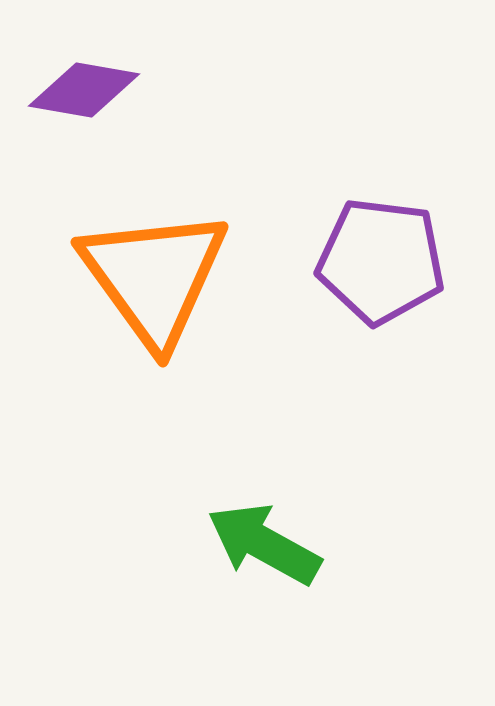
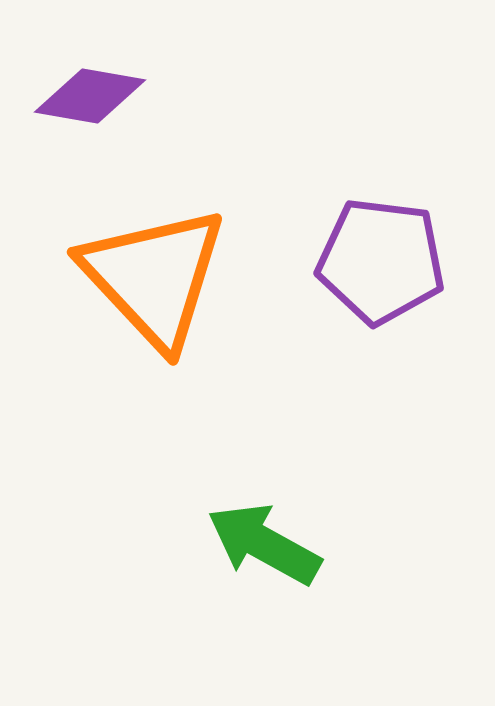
purple diamond: moved 6 px right, 6 px down
orange triangle: rotated 7 degrees counterclockwise
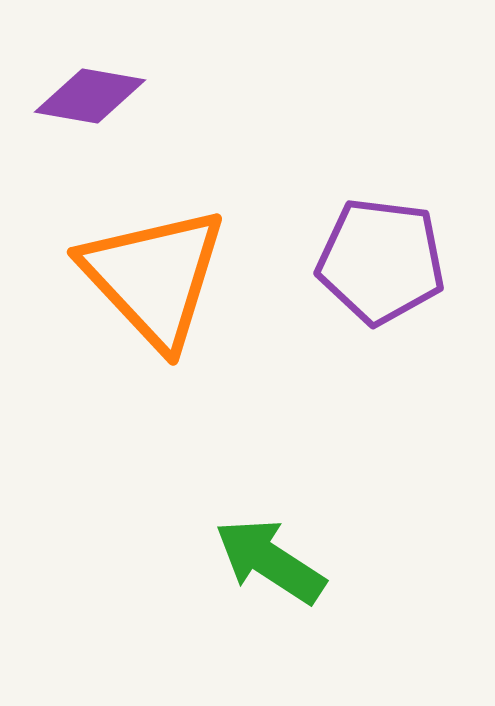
green arrow: moved 6 px right, 17 px down; rotated 4 degrees clockwise
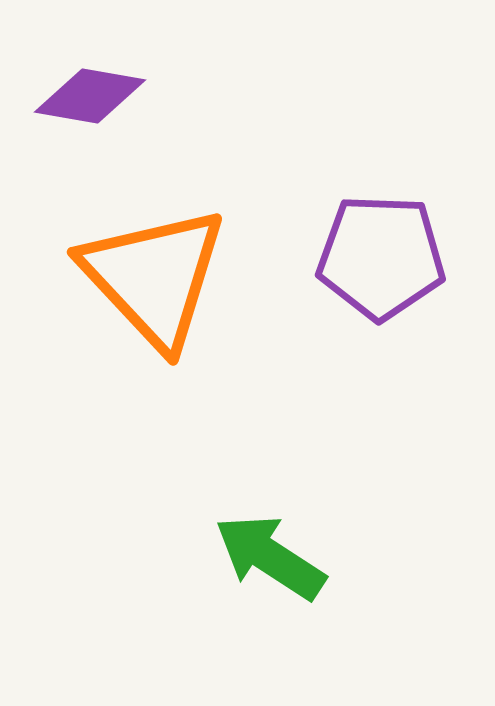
purple pentagon: moved 4 px up; rotated 5 degrees counterclockwise
green arrow: moved 4 px up
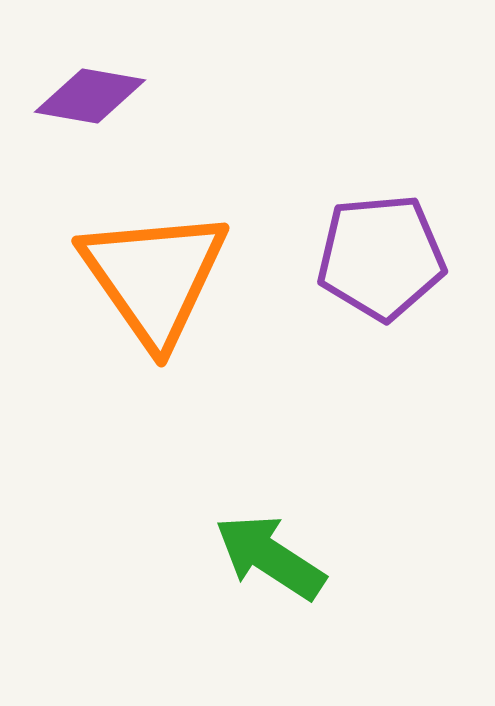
purple pentagon: rotated 7 degrees counterclockwise
orange triangle: rotated 8 degrees clockwise
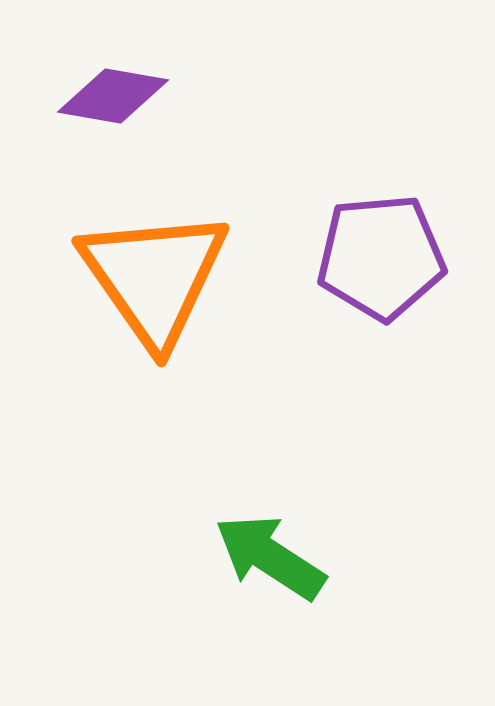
purple diamond: moved 23 px right
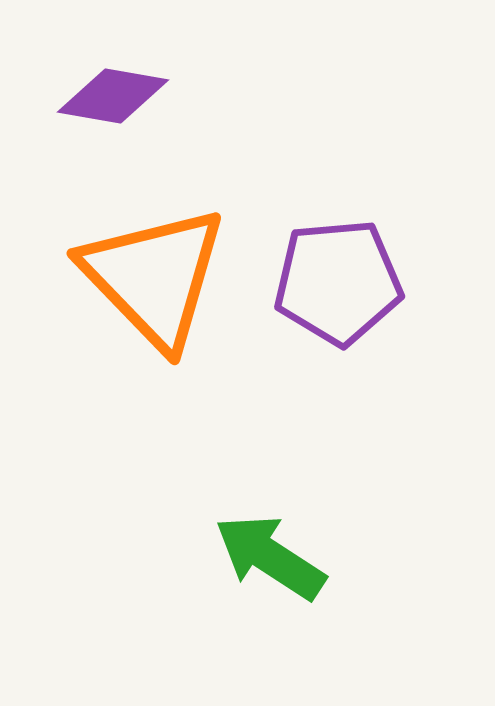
purple pentagon: moved 43 px left, 25 px down
orange triangle: rotated 9 degrees counterclockwise
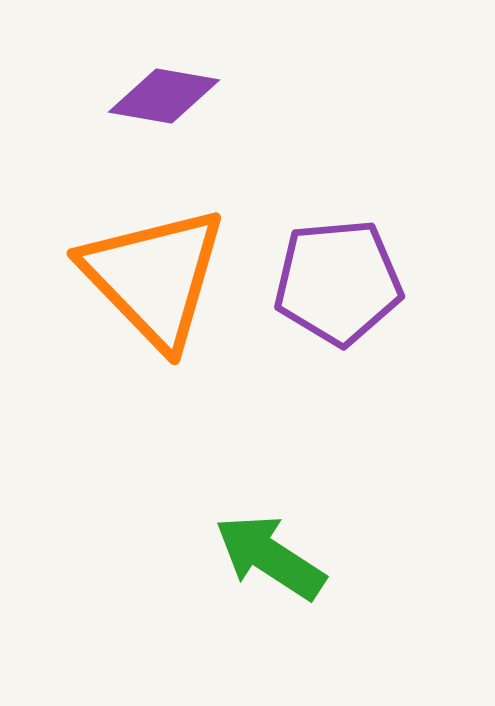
purple diamond: moved 51 px right
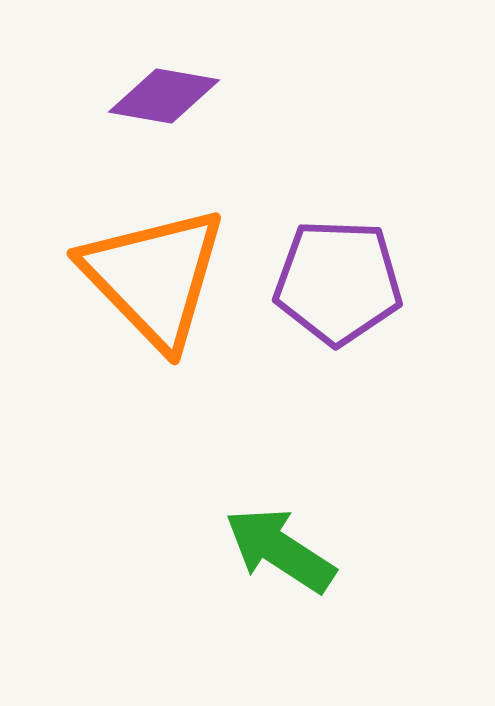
purple pentagon: rotated 7 degrees clockwise
green arrow: moved 10 px right, 7 px up
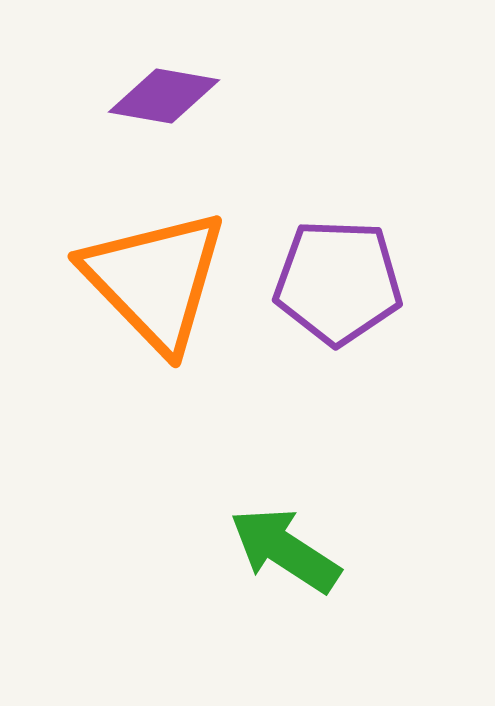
orange triangle: moved 1 px right, 3 px down
green arrow: moved 5 px right
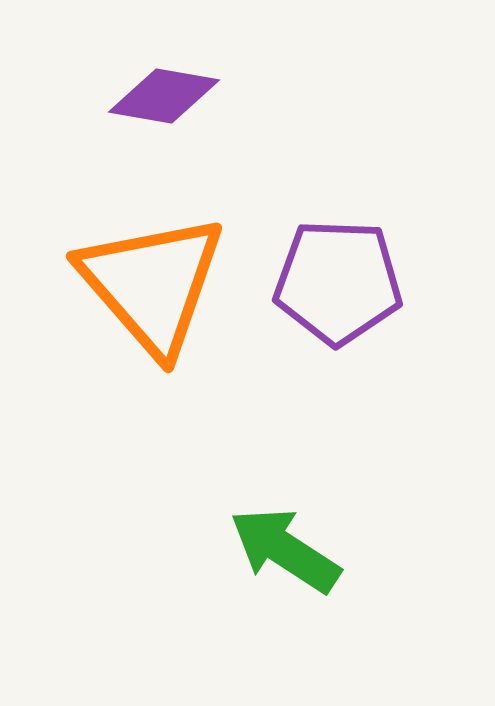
orange triangle: moved 3 px left, 4 px down; rotated 3 degrees clockwise
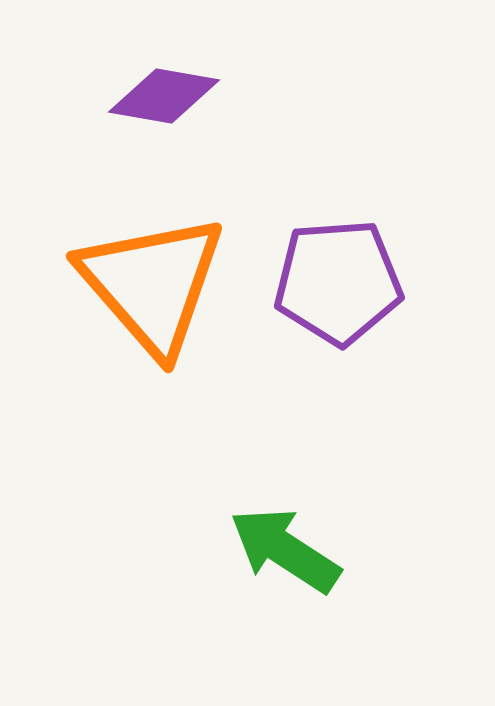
purple pentagon: rotated 6 degrees counterclockwise
